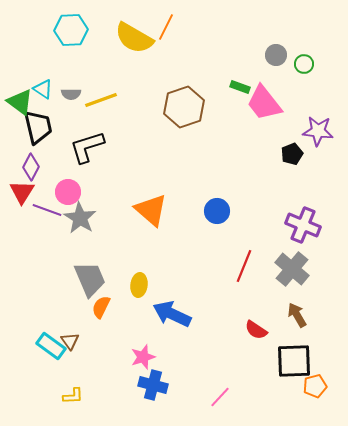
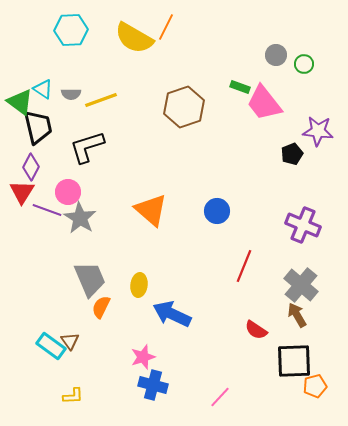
gray cross: moved 9 px right, 16 px down
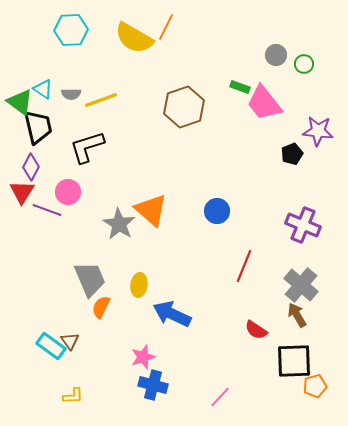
gray star: moved 39 px right, 6 px down
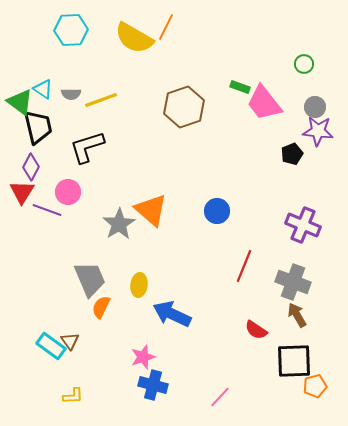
gray circle: moved 39 px right, 52 px down
gray star: rotated 8 degrees clockwise
gray cross: moved 8 px left, 3 px up; rotated 20 degrees counterclockwise
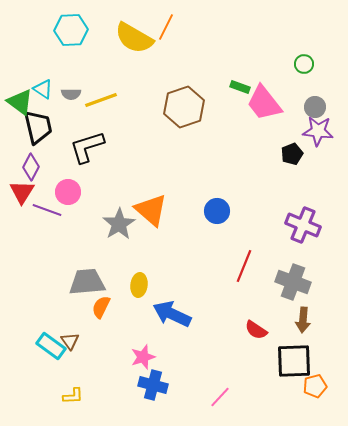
gray trapezoid: moved 3 px left, 3 px down; rotated 72 degrees counterclockwise
brown arrow: moved 6 px right, 5 px down; rotated 145 degrees counterclockwise
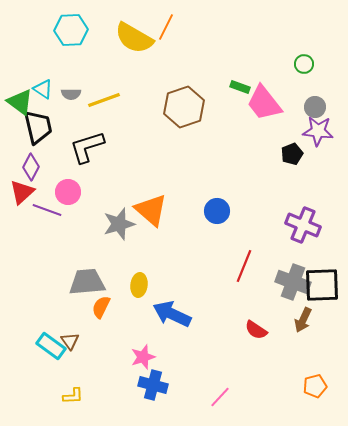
yellow line: moved 3 px right
red triangle: rotated 16 degrees clockwise
gray star: rotated 16 degrees clockwise
brown arrow: rotated 20 degrees clockwise
black square: moved 28 px right, 76 px up
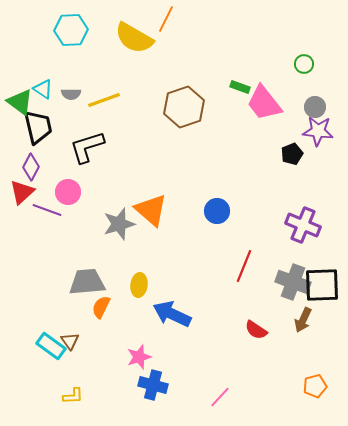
orange line: moved 8 px up
pink star: moved 4 px left
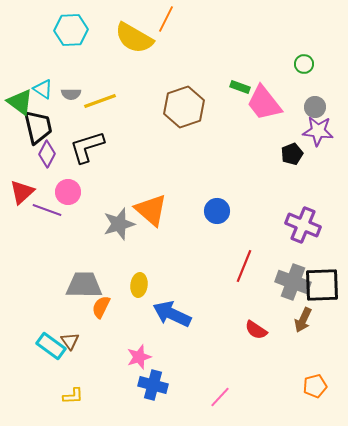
yellow line: moved 4 px left, 1 px down
purple diamond: moved 16 px right, 13 px up
gray trapezoid: moved 3 px left, 3 px down; rotated 6 degrees clockwise
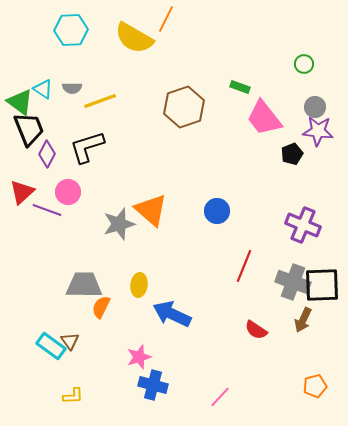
gray semicircle: moved 1 px right, 6 px up
pink trapezoid: moved 15 px down
black trapezoid: moved 9 px left, 2 px down; rotated 9 degrees counterclockwise
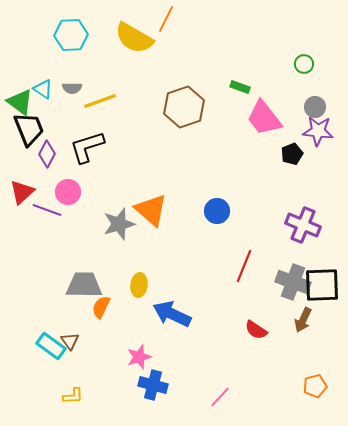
cyan hexagon: moved 5 px down
